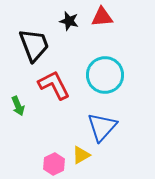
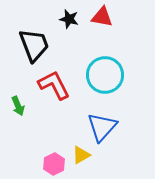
red triangle: rotated 15 degrees clockwise
black star: moved 2 px up
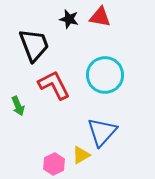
red triangle: moved 2 px left
blue triangle: moved 5 px down
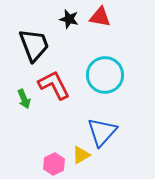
green arrow: moved 6 px right, 7 px up
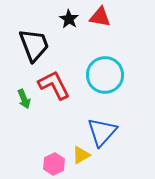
black star: rotated 18 degrees clockwise
